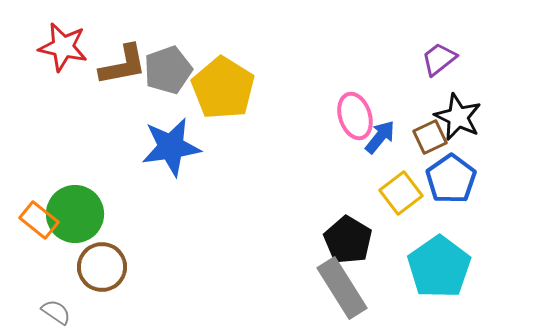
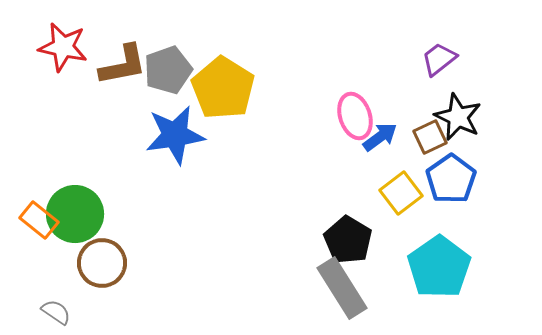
blue arrow: rotated 15 degrees clockwise
blue star: moved 4 px right, 12 px up
brown circle: moved 4 px up
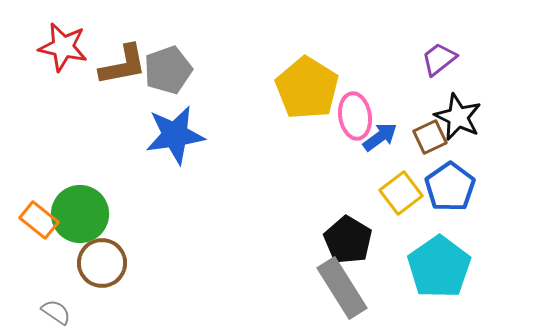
yellow pentagon: moved 84 px right
pink ellipse: rotated 9 degrees clockwise
blue pentagon: moved 1 px left, 8 px down
green circle: moved 5 px right
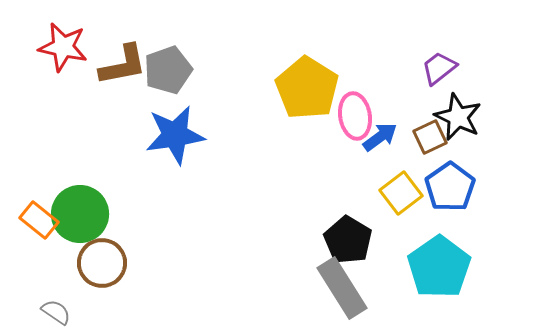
purple trapezoid: moved 9 px down
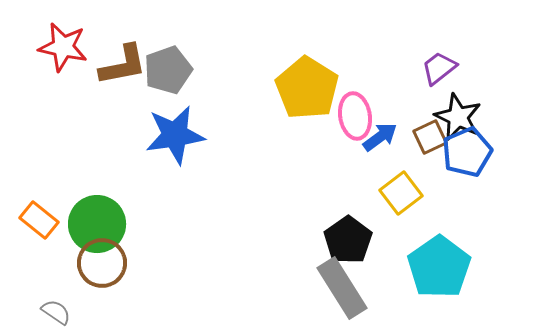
blue pentagon: moved 17 px right, 35 px up; rotated 12 degrees clockwise
green circle: moved 17 px right, 10 px down
black pentagon: rotated 6 degrees clockwise
